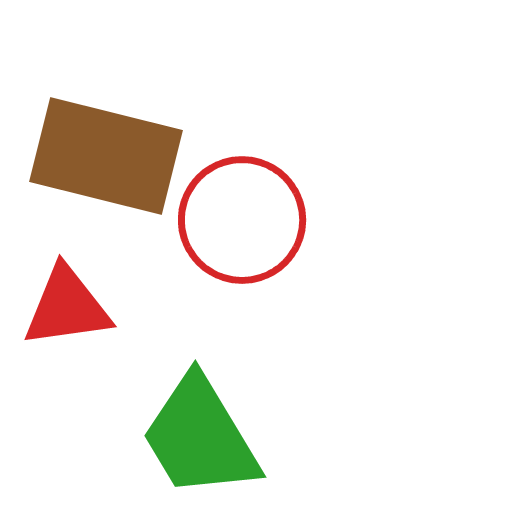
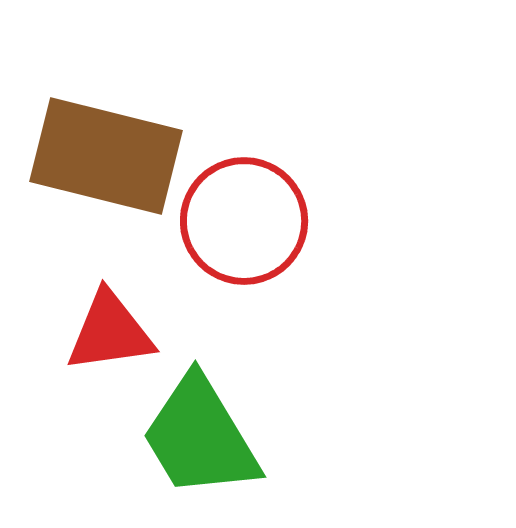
red circle: moved 2 px right, 1 px down
red triangle: moved 43 px right, 25 px down
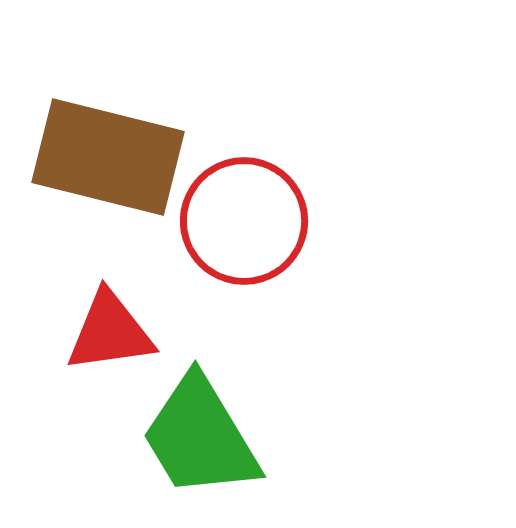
brown rectangle: moved 2 px right, 1 px down
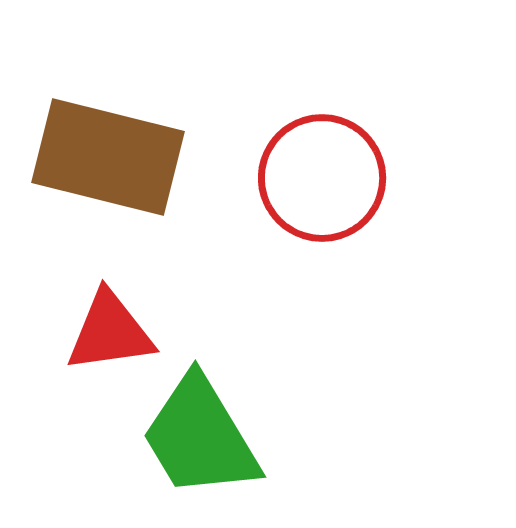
red circle: moved 78 px right, 43 px up
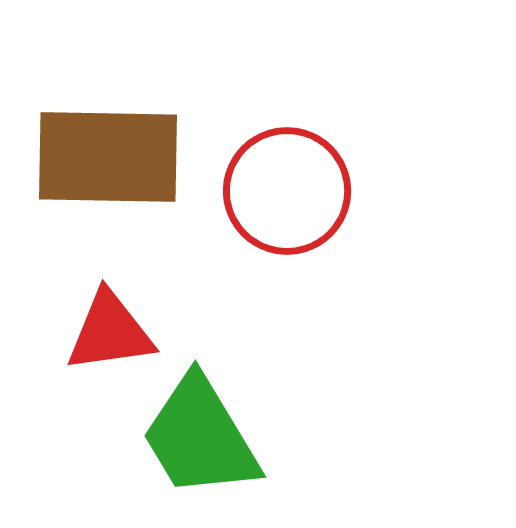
brown rectangle: rotated 13 degrees counterclockwise
red circle: moved 35 px left, 13 px down
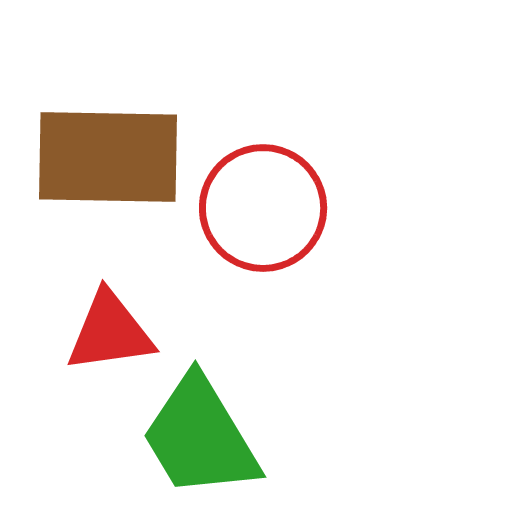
red circle: moved 24 px left, 17 px down
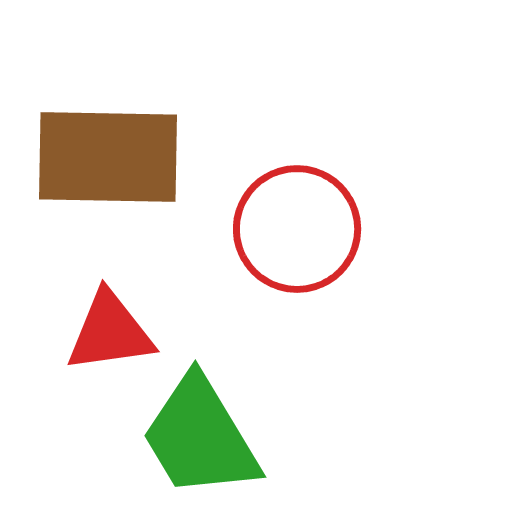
red circle: moved 34 px right, 21 px down
